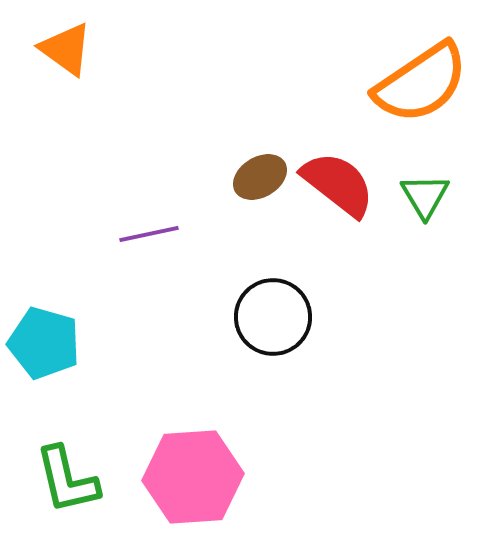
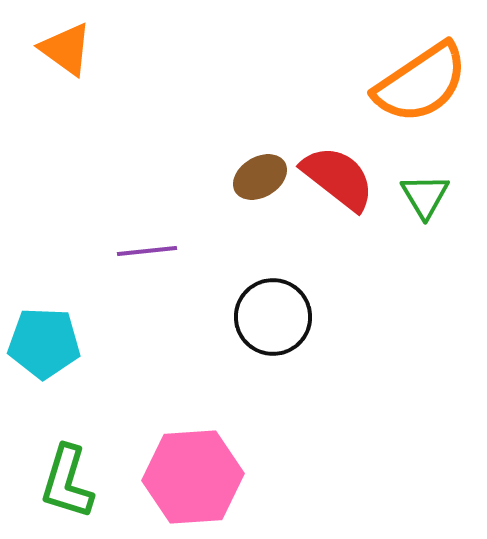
red semicircle: moved 6 px up
purple line: moved 2 px left, 17 px down; rotated 6 degrees clockwise
cyan pentagon: rotated 14 degrees counterclockwise
green L-shape: moved 2 px down; rotated 30 degrees clockwise
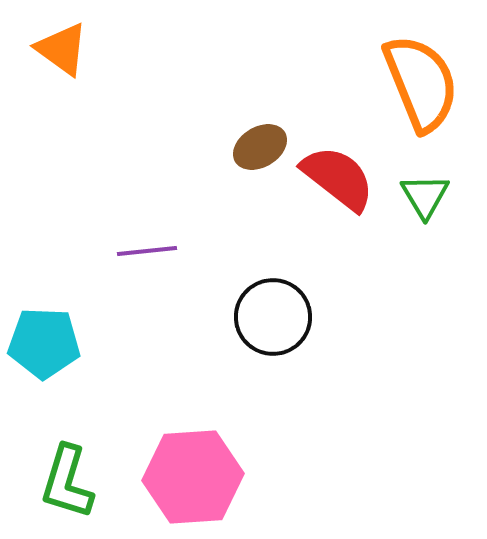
orange triangle: moved 4 px left
orange semicircle: rotated 78 degrees counterclockwise
brown ellipse: moved 30 px up
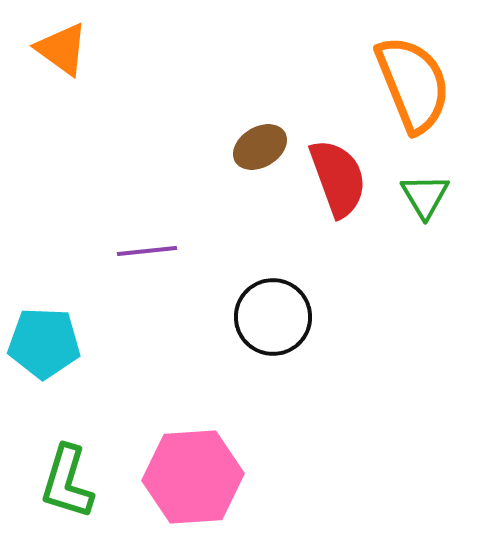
orange semicircle: moved 8 px left, 1 px down
red semicircle: rotated 32 degrees clockwise
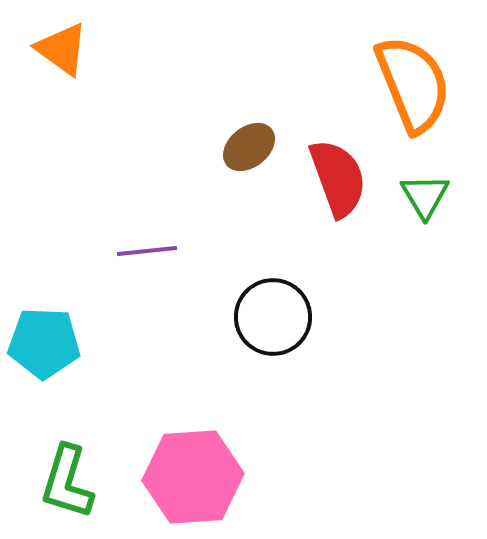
brown ellipse: moved 11 px left; rotated 8 degrees counterclockwise
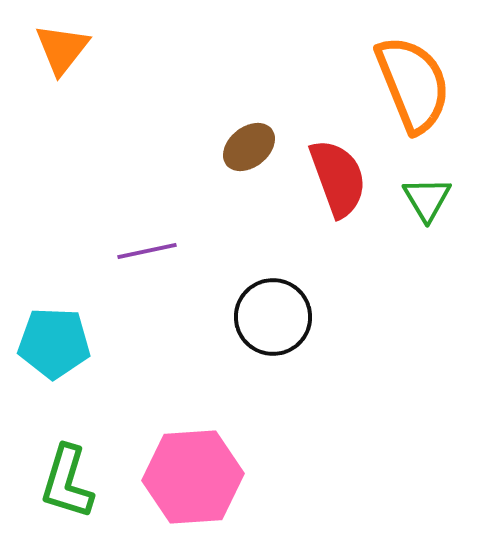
orange triangle: rotated 32 degrees clockwise
green triangle: moved 2 px right, 3 px down
purple line: rotated 6 degrees counterclockwise
cyan pentagon: moved 10 px right
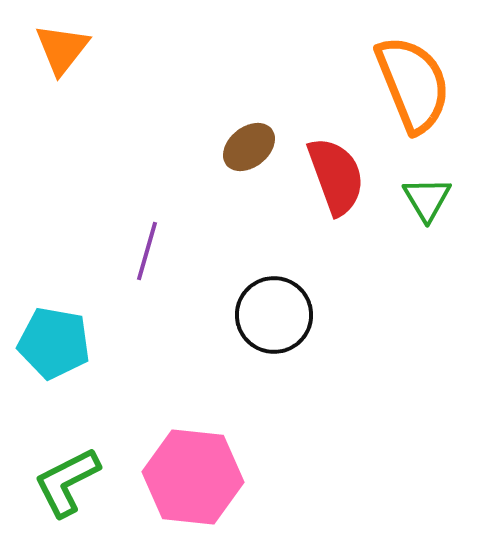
red semicircle: moved 2 px left, 2 px up
purple line: rotated 62 degrees counterclockwise
black circle: moved 1 px right, 2 px up
cyan pentagon: rotated 8 degrees clockwise
pink hexagon: rotated 10 degrees clockwise
green L-shape: rotated 46 degrees clockwise
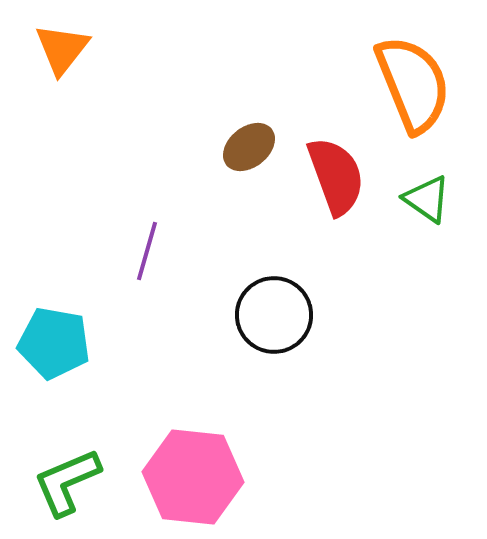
green triangle: rotated 24 degrees counterclockwise
green L-shape: rotated 4 degrees clockwise
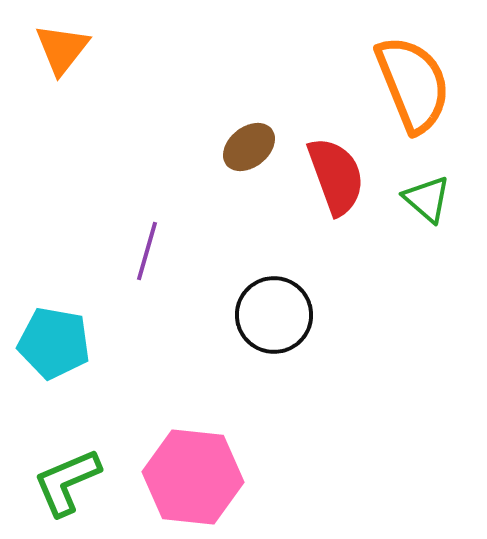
green triangle: rotated 6 degrees clockwise
